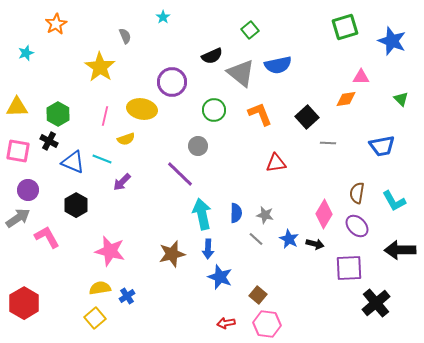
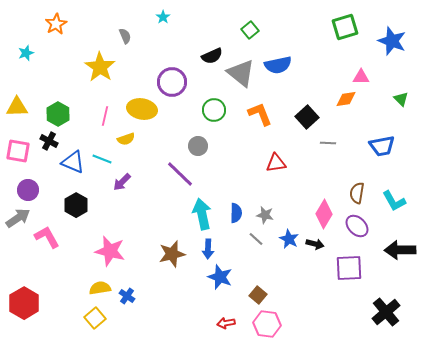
blue cross at (127, 296): rotated 21 degrees counterclockwise
black cross at (376, 303): moved 10 px right, 9 px down
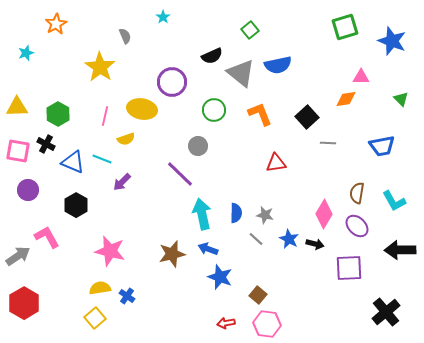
black cross at (49, 141): moved 3 px left, 3 px down
gray arrow at (18, 218): moved 38 px down
blue arrow at (208, 249): rotated 108 degrees clockwise
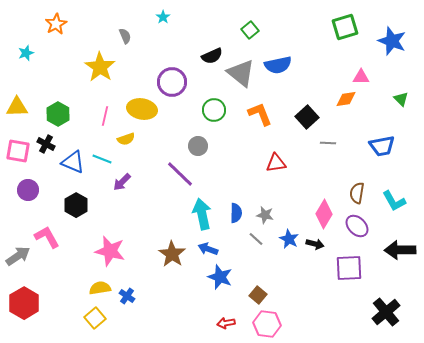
brown star at (172, 254): rotated 24 degrees counterclockwise
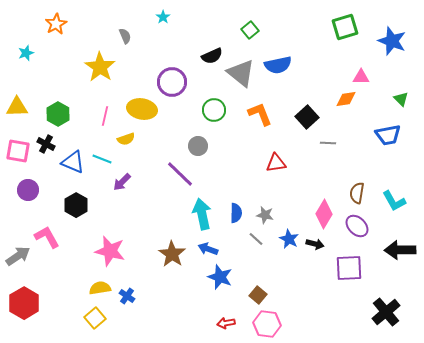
blue trapezoid at (382, 146): moved 6 px right, 11 px up
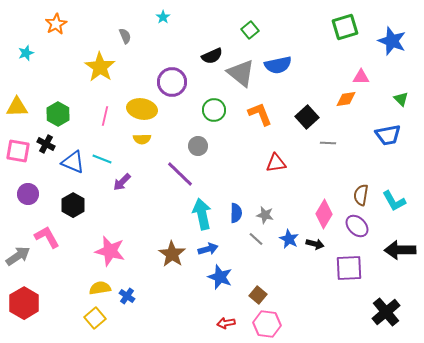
yellow semicircle at (126, 139): moved 16 px right; rotated 18 degrees clockwise
purple circle at (28, 190): moved 4 px down
brown semicircle at (357, 193): moved 4 px right, 2 px down
black hexagon at (76, 205): moved 3 px left
blue arrow at (208, 249): rotated 144 degrees clockwise
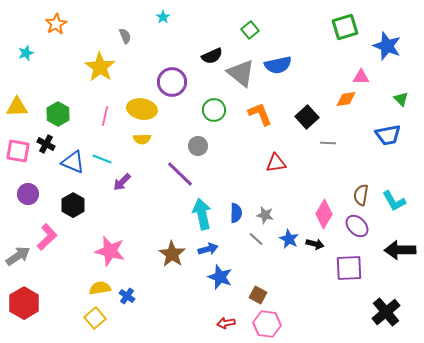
blue star at (392, 41): moved 5 px left, 5 px down
pink L-shape at (47, 237): rotated 76 degrees clockwise
brown square at (258, 295): rotated 12 degrees counterclockwise
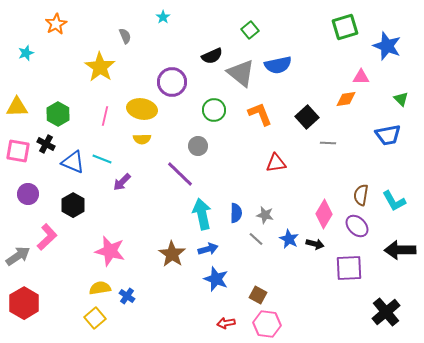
blue star at (220, 277): moved 4 px left, 2 px down
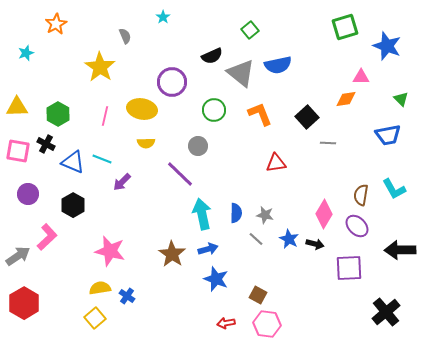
yellow semicircle at (142, 139): moved 4 px right, 4 px down
cyan L-shape at (394, 201): moved 12 px up
